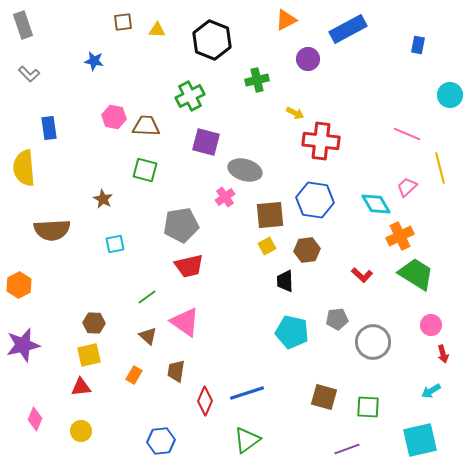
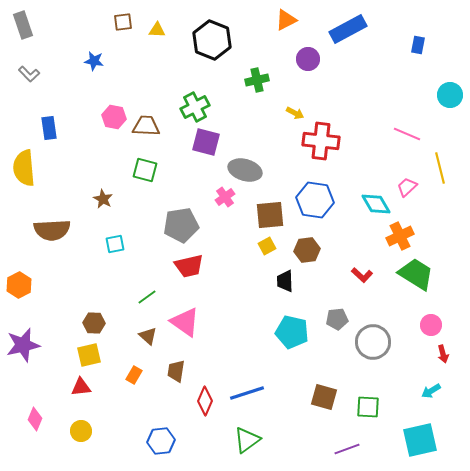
green cross at (190, 96): moved 5 px right, 11 px down
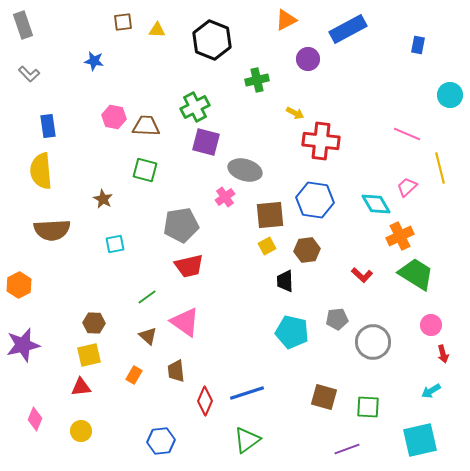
blue rectangle at (49, 128): moved 1 px left, 2 px up
yellow semicircle at (24, 168): moved 17 px right, 3 px down
brown trapezoid at (176, 371): rotated 15 degrees counterclockwise
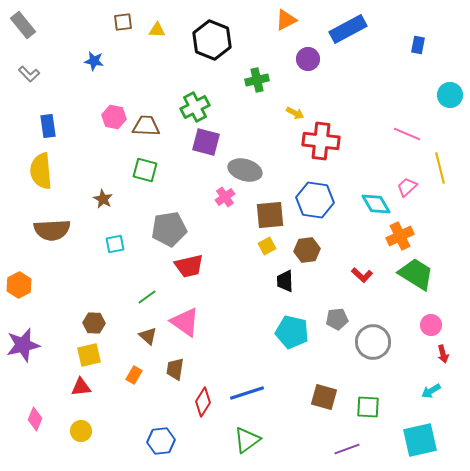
gray rectangle at (23, 25): rotated 20 degrees counterclockwise
gray pentagon at (181, 225): moved 12 px left, 4 px down
brown trapezoid at (176, 371): moved 1 px left, 2 px up; rotated 15 degrees clockwise
red diamond at (205, 401): moved 2 px left, 1 px down; rotated 8 degrees clockwise
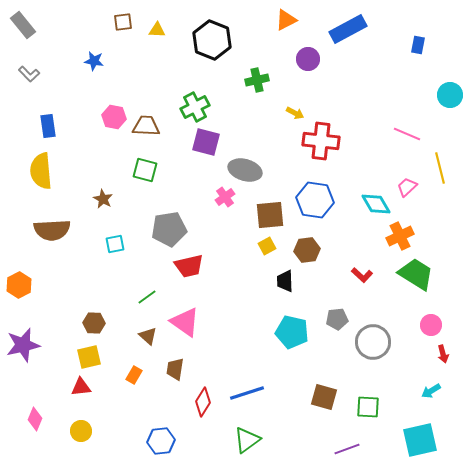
yellow square at (89, 355): moved 2 px down
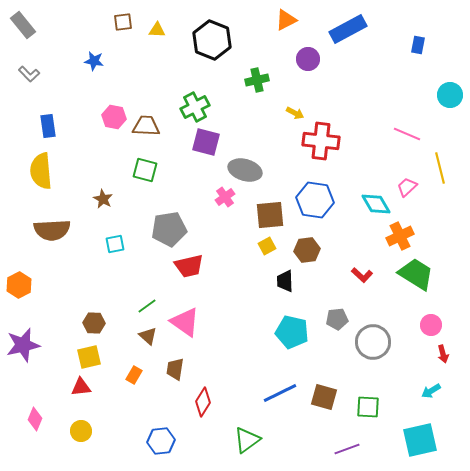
green line at (147, 297): moved 9 px down
blue line at (247, 393): moved 33 px right; rotated 8 degrees counterclockwise
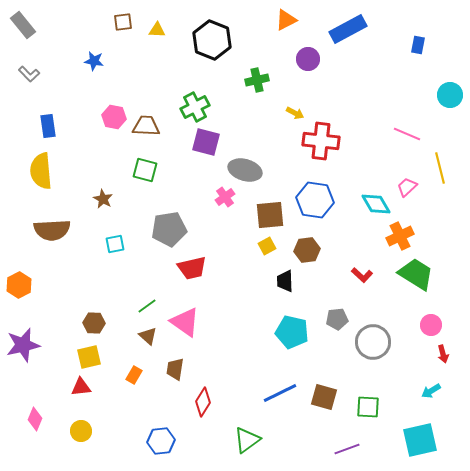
red trapezoid at (189, 266): moved 3 px right, 2 px down
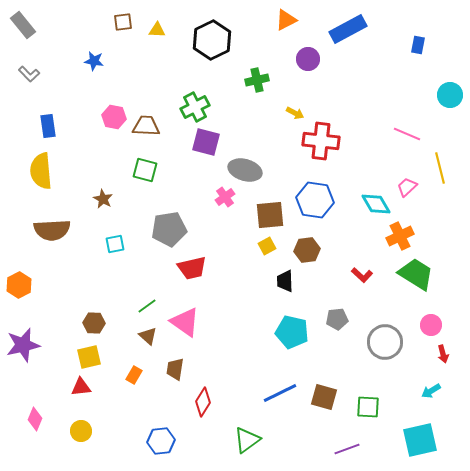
black hexagon at (212, 40): rotated 12 degrees clockwise
gray circle at (373, 342): moved 12 px right
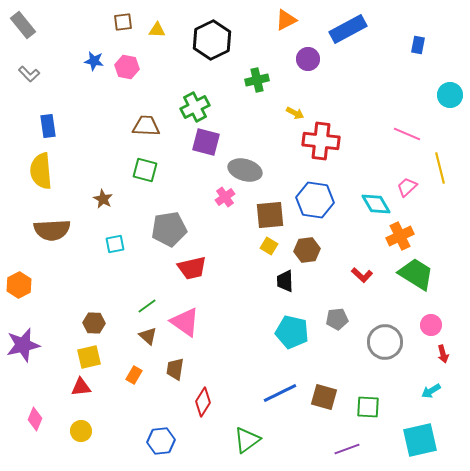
pink hexagon at (114, 117): moved 13 px right, 50 px up
yellow square at (267, 246): moved 2 px right; rotated 30 degrees counterclockwise
